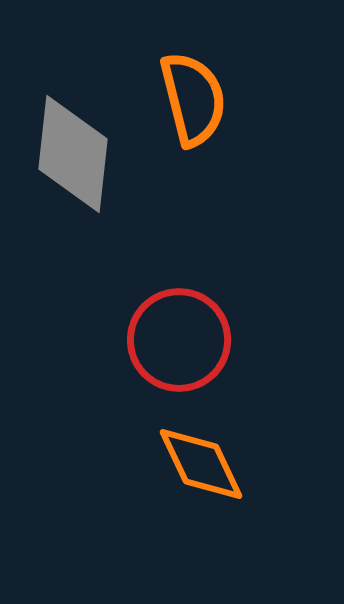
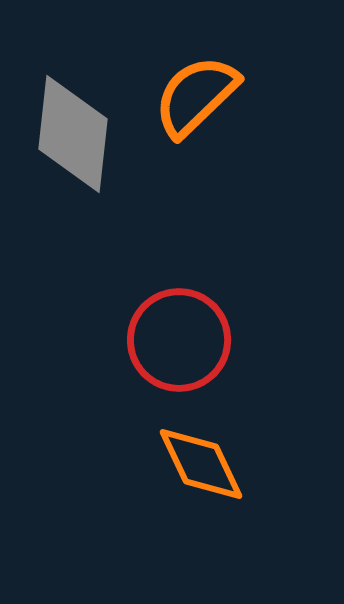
orange semicircle: moved 3 px right, 3 px up; rotated 120 degrees counterclockwise
gray diamond: moved 20 px up
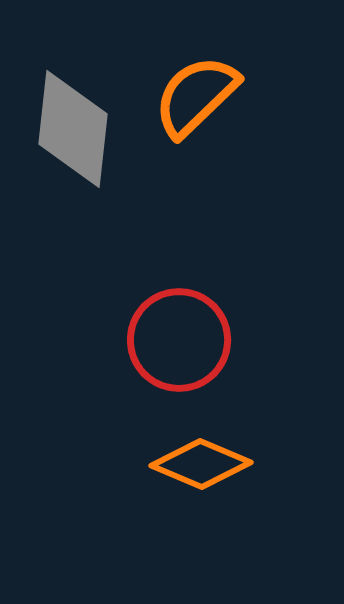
gray diamond: moved 5 px up
orange diamond: rotated 42 degrees counterclockwise
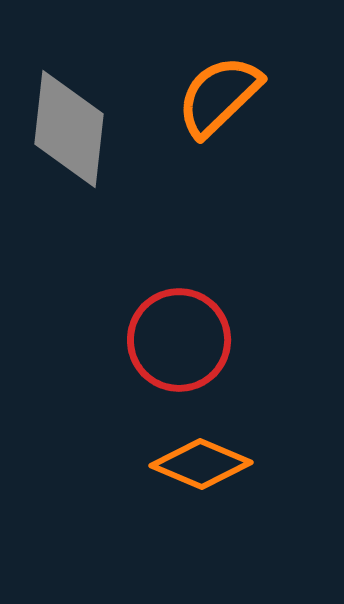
orange semicircle: moved 23 px right
gray diamond: moved 4 px left
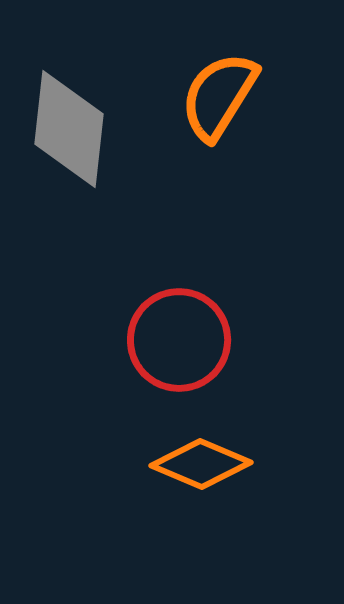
orange semicircle: rotated 14 degrees counterclockwise
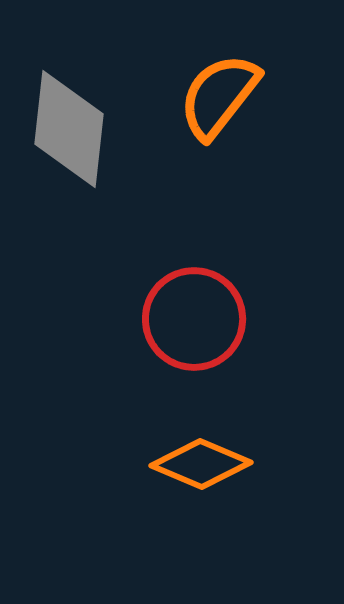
orange semicircle: rotated 6 degrees clockwise
red circle: moved 15 px right, 21 px up
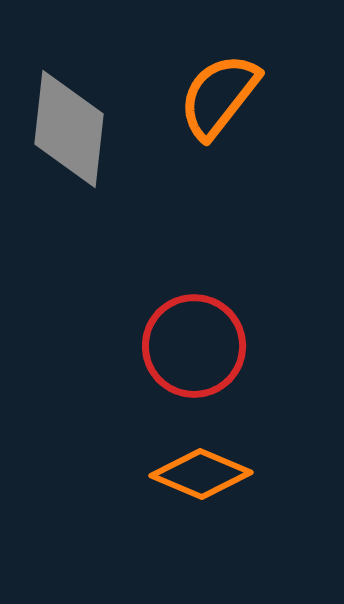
red circle: moved 27 px down
orange diamond: moved 10 px down
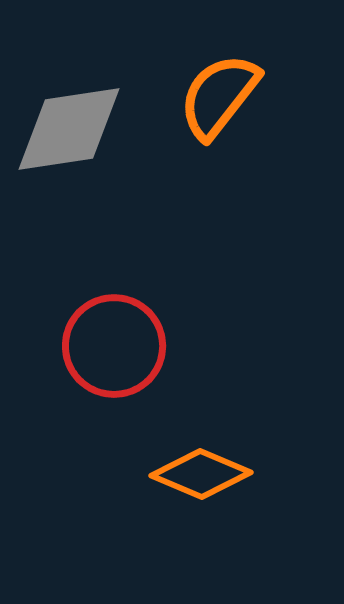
gray diamond: rotated 75 degrees clockwise
red circle: moved 80 px left
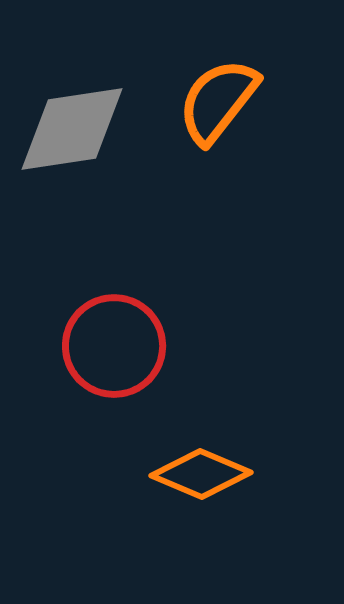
orange semicircle: moved 1 px left, 5 px down
gray diamond: moved 3 px right
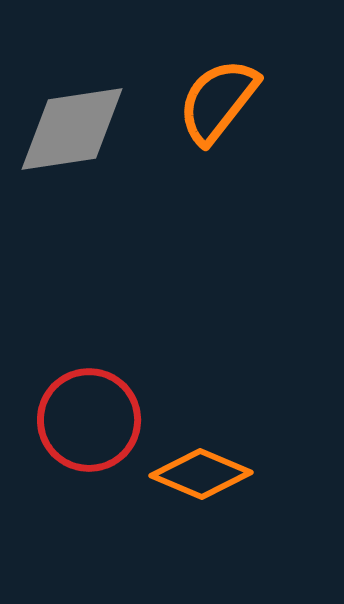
red circle: moved 25 px left, 74 px down
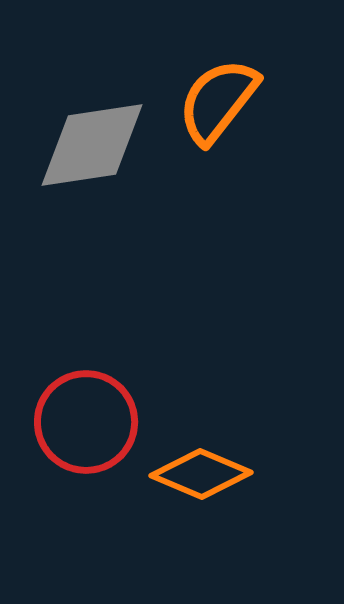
gray diamond: moved 20 px right, 16 px down
red circle: moved 3 px left, 2 px down
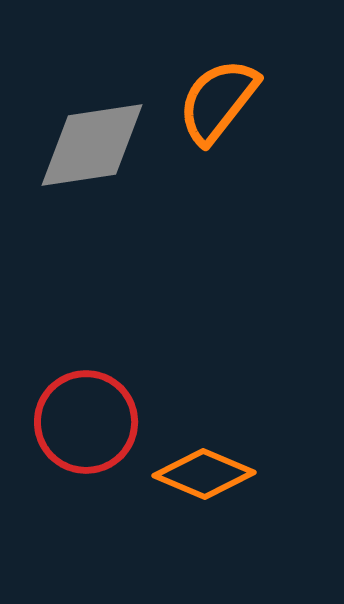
orange diamond: moved 3 px right
